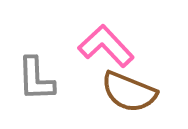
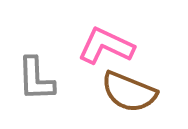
pink L-shape: rotated 22 degrees counterclockwise
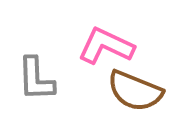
brown semicircle: moved 6 px right, 1 px up
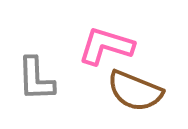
pink L-shape: rotated 8 degrees counterclockwise
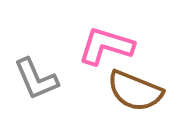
gray L-shape: rotated 21 degrees counterclockwise
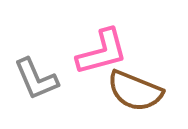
pink L-shape: moved 4 px left, 6 px down; rotated 148 degrees clockwise
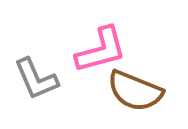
pink L-shape: moved 1 px left, 2 px up
